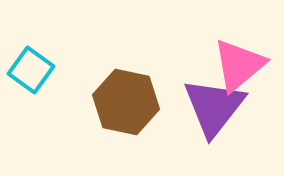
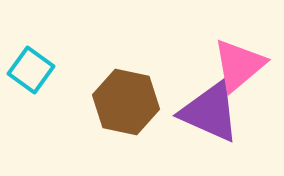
purple triangle: moved 4 px left, 5 px down; rotated 44 degrees counterclockwise
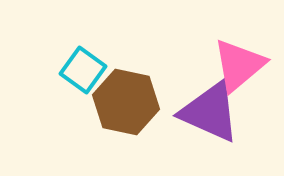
cyan square: moved 52 px right
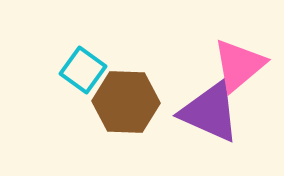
brown hexagon: rotated 10 degrees counterclockwise
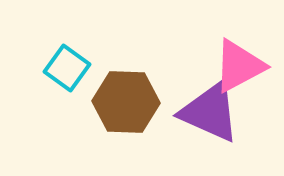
pink triangle: moved 1 px down; rotated 12 degrees clockwise
cyan square: moved 16 px left, 2 px up
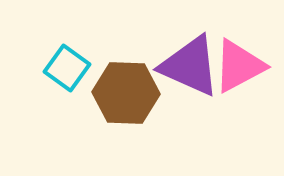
brown hexagon: moved 9 px up
purple triangle: moved 20 px left, 46 px up
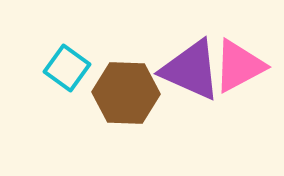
purple triangle: moved 1 px right, 4 px down
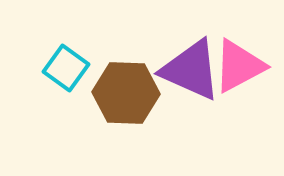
cyan square: moved 1 px left
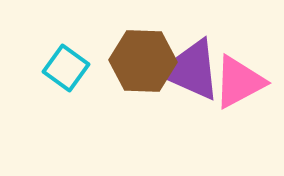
pink triangle: moved 16 px down
brown hexagon: moved 17 px right, 32 px up
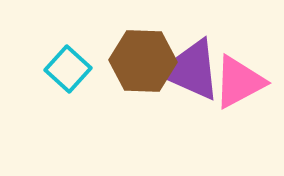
cyan square: moved 2 px right, 1 px down; rotated 6 degrees clockwise
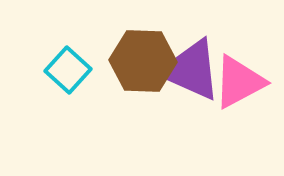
cyan square: moved 1 px down
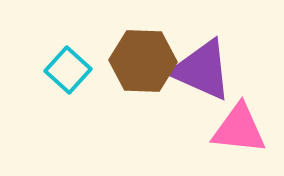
purple triangle: moved 11 px right
pink triangle: moved 47 px down; rotated 34 degrees clockwise
